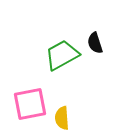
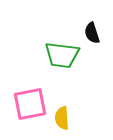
black semicircle: moved 3 px left, 10 px up
green trapezoid: rotated 144 degrees counterclockwise
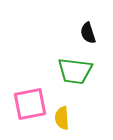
black semicircle: moved 4 px left
green trapezoid: moved 13 px right, 16 px down
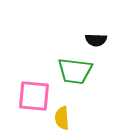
black semicircle: moved 8 px right, 7 px down; rotated 70 degrees counterclockwise
pink square: moved 4 px right, 8 px up; rotated 16 degrees clockwise
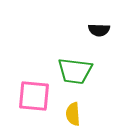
black semicircle: moved 3 px right, 10 px up
yellow semicircle: moved 11 px right, 4 px up
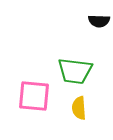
black semicircle: moved 9 px up
yellow semicircle: moved 6 px right, 6 px up
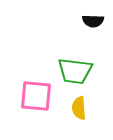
black semicircle: moved 6 px left
pink square: moved 2 px right
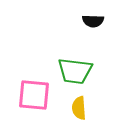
pink square: moved 2 px left, 1 px up
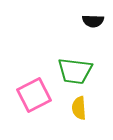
pink square: rotated 32 degrees counterclockwise
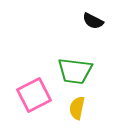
black semicircle: rotated 25 degrees clockwise
yellow semicircle: moved 2 px left; rotated 15 degrees clockwise
